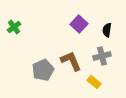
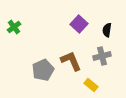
yellow rectangle: moved 3 px left, 3 px down
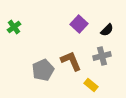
black semicircle: rotated 144 degrees counterclockwise
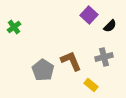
purple square: moved 10 px right, 9 px up
black semicircle: moved 3 px right, 4 px up
gray cross: moved 2 px right, 1 px down
gray pentagon: rotated 15 degrees counterclockwise
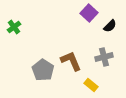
purple square: moved 2 px up
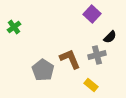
purple square: moved 3 px right, 1 px down
black semicircle: moved 11 px down
gray cross: moved 7 px left, 2 px up
brown L-shape: moved 1 px left, 2 px up
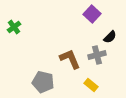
gray pentagon: moved 12 px down; rotated 20 degrees counterclockwise
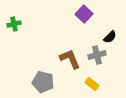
purple square: moved 8 px left
green cross: moved 3 px up; rotated 24 degrees clockwise
yellow rectangle: moved 1 px right, 1 px up
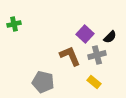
purple square: moved 1 px right, 20 px down
brown L-shape: moved 3 px up
yellow rectangle: moved 2 px right, 2 px up
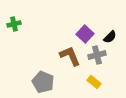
gray pentagon: rotated 10 degrees clockwise
